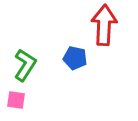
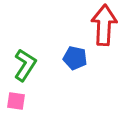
pink square: moved 1 px down
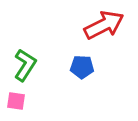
red arrow: rotated 60 degrees clockwise
blue pentagon: moved 7 px right, 9 px down; rotated 10 degrees counterclockwise
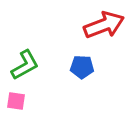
red arrow: rotated 6 degrees clockwise
green L-shape: rotated 28 degrees clockwise
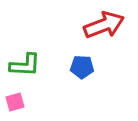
green L-shape: rotated 32 degrees clockwise
pink square: moved 1 px left, 1 px down; rotated 24 degrees counterclockwise
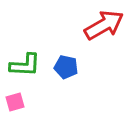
red arrow: rotated 9 degrees counterclockwise
blue pentagon: moved 16 px left; rotated 10 degrees clockwise
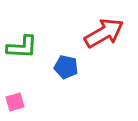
red arrow: moved 8 px down
green L-shape: moved 3 px left, 18 px up
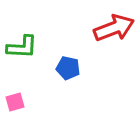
red arrow: moved 10 px right, 5 px up; rotated 9 degrees clockwise
blue pentagon: moved 2 px right, 1 px down
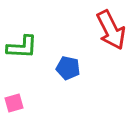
red arrow: moved 3 px left, 2 px down; rotated 84 degrees clockwise
pink square: moved 1 px left, 1 px down
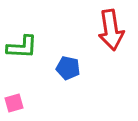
red arrow: rotated 18 degrees clockwise
